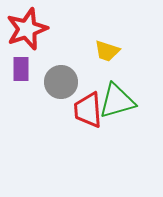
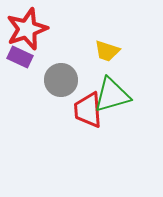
purple rectangle: moved 1 px left, 12 px up; rotated 65 degrees counterclockwise
gray circle: moved 2 px up
green triangle: moved 5 px left, 6 px up
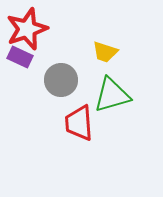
yellow trapezoid: moved 2 px left, 1 px down
red trapezoid: moved 9 px left, 13 px down
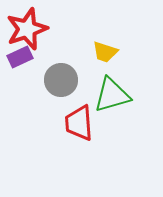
purple rectangle: rotated 50 degrees counterclockwise
